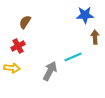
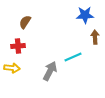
red cross: rotated 24 degrees clockwise
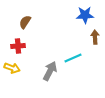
cyan line: moved 1 px down
yellow arrow: rotated 14 degrees clockwise
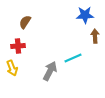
brown arrow: moved 1 px up
yellow arrow: rotated 49 degrees clockwise
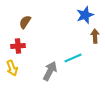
blue star: rotated 18 degrees counterclockwise
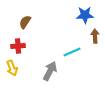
blue star: rotated 18 degrees clockwise
cyan line: moved 1 px left, 6 px up
